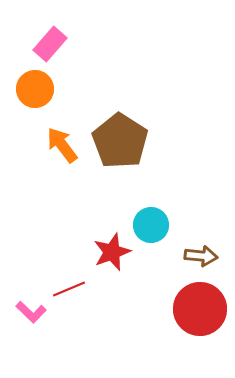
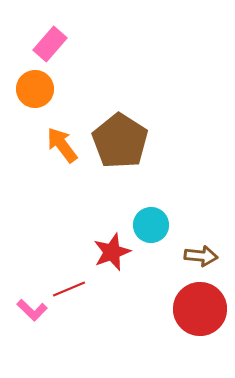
pink L-shape: moved 1 px right, 2 px up
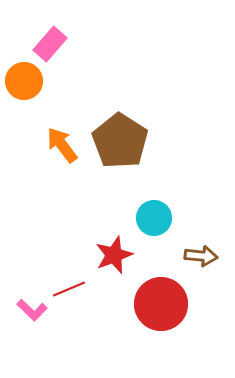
orange circle: moved 11 px left, 8 px up
cyan circle: moved 3 px right, 7 px up
red star: moved 2 px right, 3 px down
red circle: moved 39 px left, 5 px up
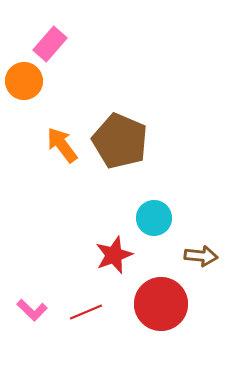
brown pentagon: rotated 10 degrees counterclockwise
red line: moved 17 px right, 23 px down
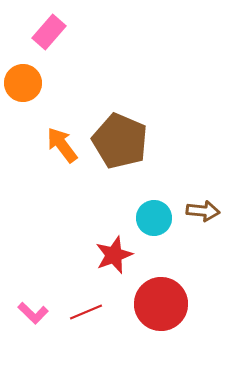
pink rectangle: moved 1 px left, 12 px up
orange circle: moved 1 px left, 2 px down
brown arrow: moved 2 px right, 45 px up
pink L-shape: moved 1 px right, 3 px down
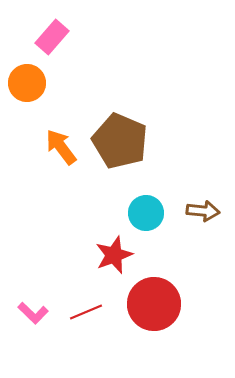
pink rectangle: moved 3 px right, 5 px down
orange circle: moved 4 px right
orange arrow: moved 1 px left, 2 px down
cyan circle: moved 8 px left, 5 px up
red circle: moved 7 px left
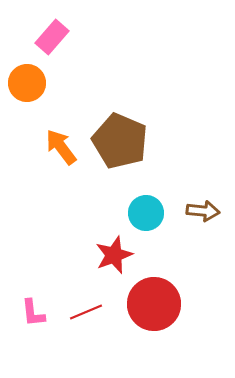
pink L-shape: rotated 40 degrees clockwise
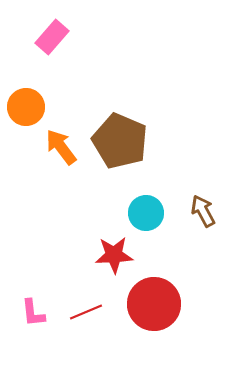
orange circle: moved 1 px left, 24 px down
brown arrow: rotated 124 degrees counterclockwise
red star: rotated 18 degrees clockwise
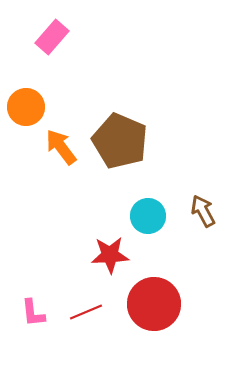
cyan circle: moved 2 px right, 3 px down
red star: moved 4 px left
